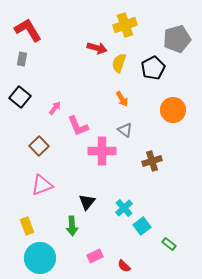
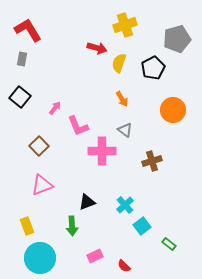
black triangle: rotated 30 degrees clockwise
cyan cross: moved 1 px right, 3 px up
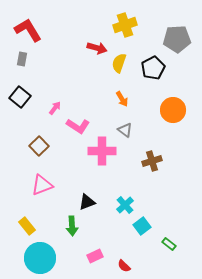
gray pentagon: rotated 12 degrees clockwise
pink L-shape: rotated 35 degrees counterclockwise
yellow rectangle: rotated 18 degrees counterclockwise
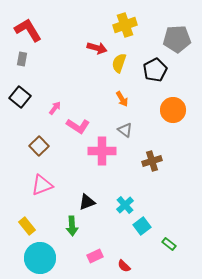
black pentagon: moved 2 px right, 2 px down
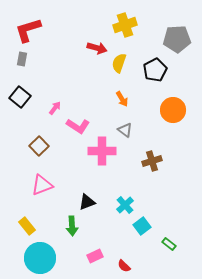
red L-shape: rotated 76 degrees counterclockwise
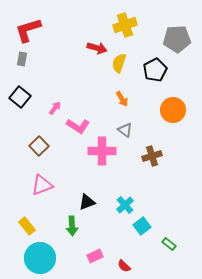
brown cross: moved 5 px up
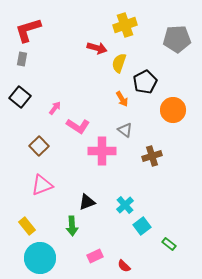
black pentagon: moved 10 px left, 12 px down
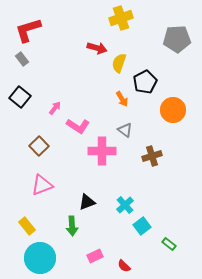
yellow cross: moved 4 px left, 7 px up
gray rectangle: rotated 48 degrees counterclockwise
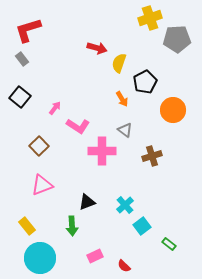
yellow cross: moved 29 px right
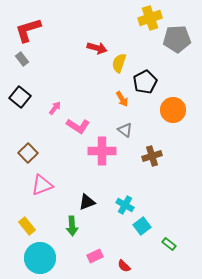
brown square: moved 11 px left, 7 px down
cyan cross: rotated 18 degrees counterclockwise
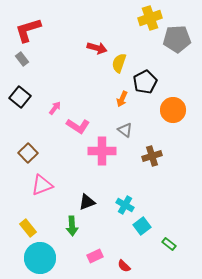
orange arrow: rotated 56 degrees clockwise
yellow rectangle: moved 1 px right, 2 px down
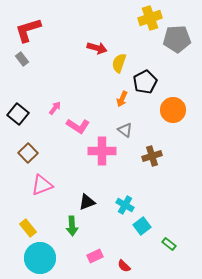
black square: moved 2 px left, 17 px down
